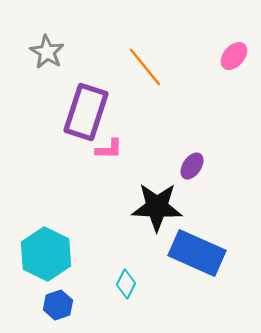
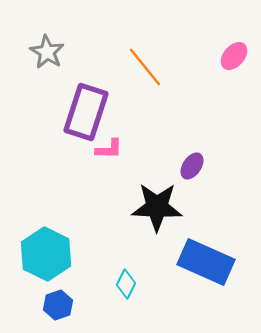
blue rectangle: moved 9 px right, 9 px down
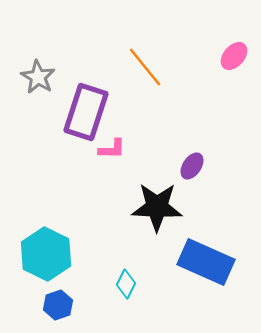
gray star: moved 9 px left, 25 px down
pink L-shape: moved 3 px right
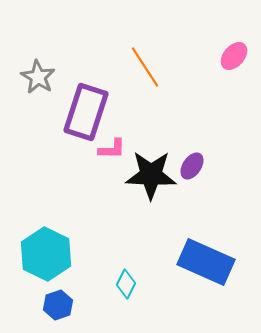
orange line: rotated 6 degrees clockwise
black star: moved 6 px left, 32 px up
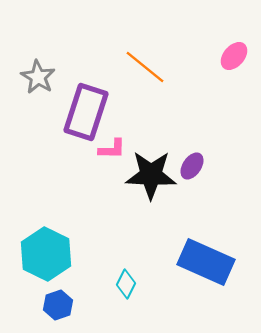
orange line: rotated 18 degrees counterclockwise
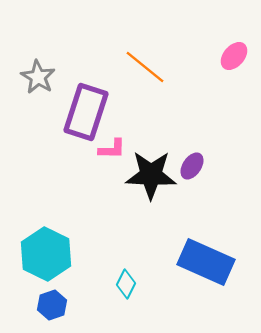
blue hexagon: moved 6 px left
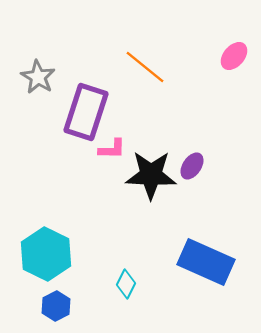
blue hexagon: moved 4 px right, 1 px down; rotated 8 degrees counterclockwise
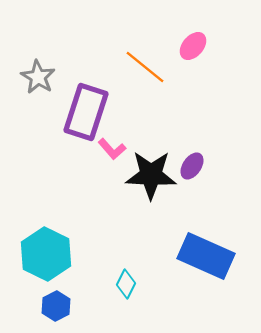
pink ellipse: moved 41 px left, 10 px up
pink L-shape: rotated 48 degrees clockwise
blue rectangle: moved 6 px up
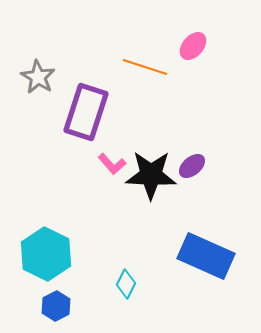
orange line: rotated 21 degrees counterclockwise
pink L-shape: moved 15 px down
purple ellipse: rotated 16 degrees clockwise
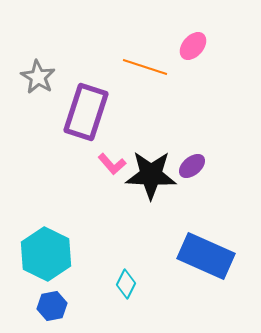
blue hexagon: moved 4 px left; rotated 16 degrees clockwise
